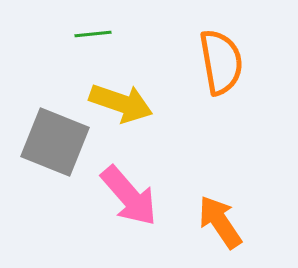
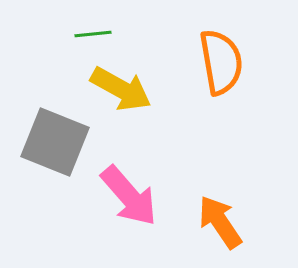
yellow arrow: moved 14 px up; rotated 10 degrees clockwise
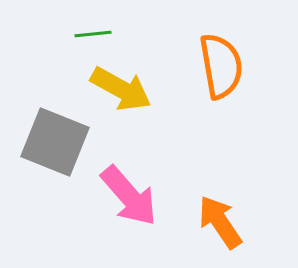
orange semicircle: moved 4 px down
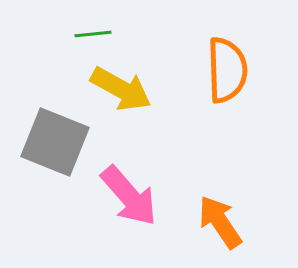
orange semicircle: moved 6 px right, 4 px down; rotated 8 degrees clockwise
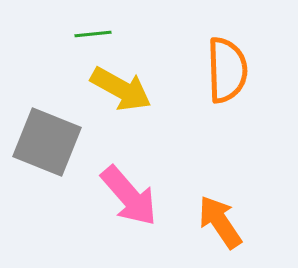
gray square: moved 8 px left
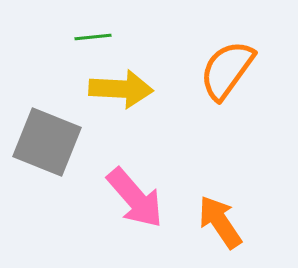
green line: moved 3 px down
orange semicircle: rotated 142 degrees counterclockwise
yellow arrow: rotated 26 degrees counterclockwise
pink arrow: moved 6 px right, 2 px down
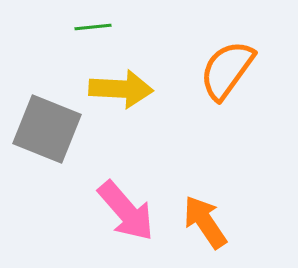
green line: moved 10 px up
gray square: moved 13 px up
pink arrow: moved 9 px left, 13 px down
orange arrow: moved 15 px left
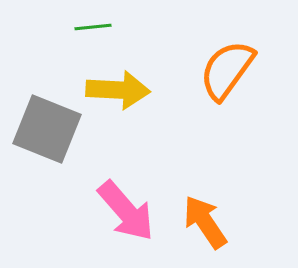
yellow arrow: moved 3 px left, 1 px down
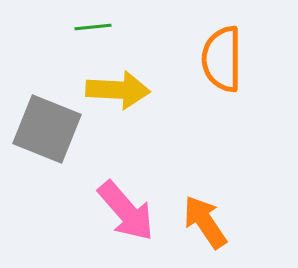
orange semicircle: moved 5 px left, 11 px up; rotated 36 degrees counterclockwise
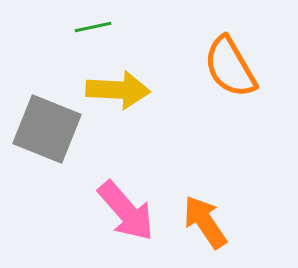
green line: rotated 6 degrees counterclockwise
orange semicircle: moved 8 px right, 8 px down; rotated 30 degrees counterclockwise
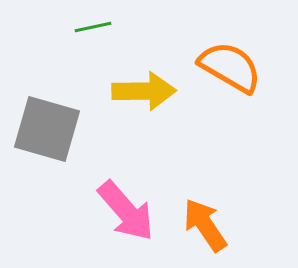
orange semicircle: rotated 150 degrees clockwise
yellow arrow: moved 26 px right, 1 px down; rotated 4 degrees counterclockwise
gray square: rotated 6 degrees counterclockwise
orange arrow: moved 3 px down
